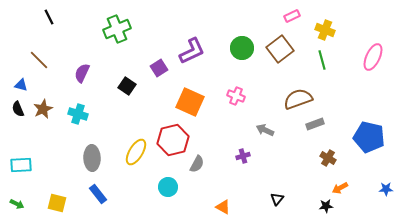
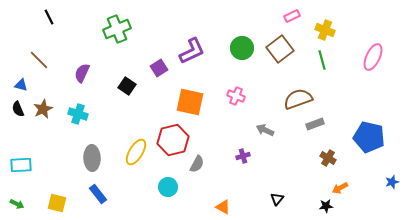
orange square: rotated 12 degrees counterclockwise
blue star: moved 6 px right, 7 px up; rotated 16 degrees counterclockwise
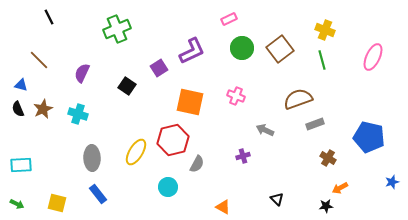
pink rectangle: moved 63 px left, 3 px down
black triangle: rotated 24 degrees counterclockwise
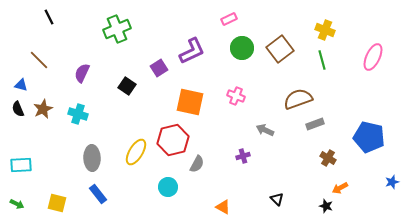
black star: rotated 24 degrees clockwise
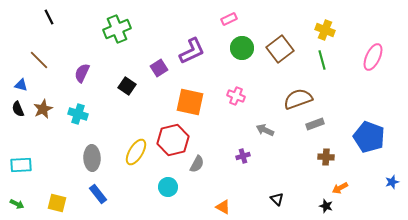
blue pentagon: rotated 8 degrees clockwise
brown cross: moved 2 px left, 1 px up; rotated 28 degrees counterclockwise
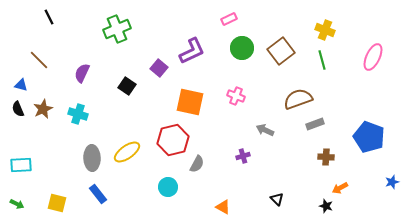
brown square: moved 1 px right, 2 px down
purple square: rotated 18 degrees counterclockwise
yellow ellipse: moved 9 px left; rotated 24 degrees clockwise
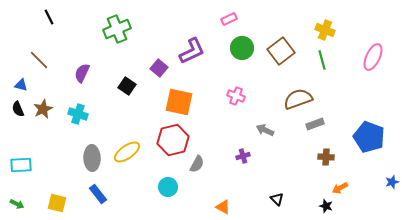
orange square: moved 11 px left
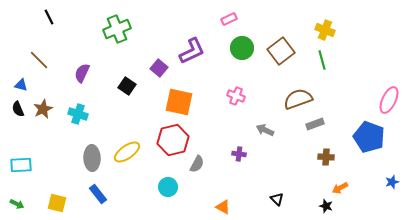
pink ellipse: moved 16 px right, 43 px down
purple cross: moved 4 px left, 2 px up; rotated 24 degrees clockwise
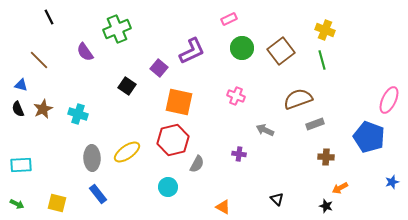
purple semicircle: moved 3 px right, 21 px up; rotated 60 degrees counterclockwise
